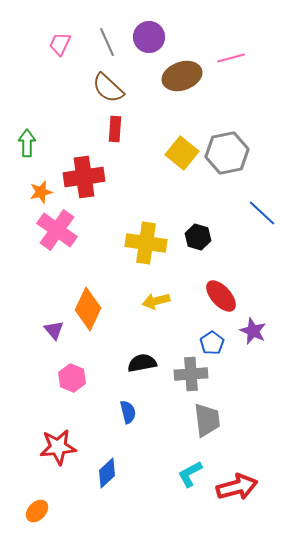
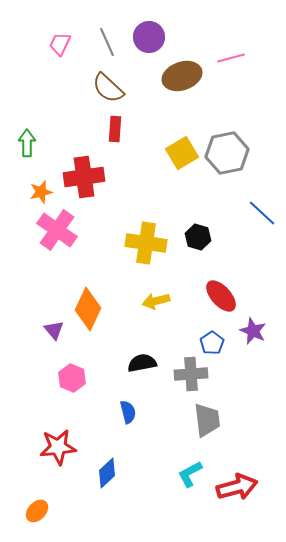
yellow square: rotated 20 degrees clockwise
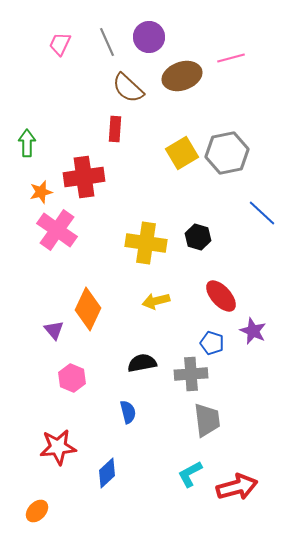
brown semicircle: moved 20 px right
blue pentagon: rotated 20 degrees counterclockwise
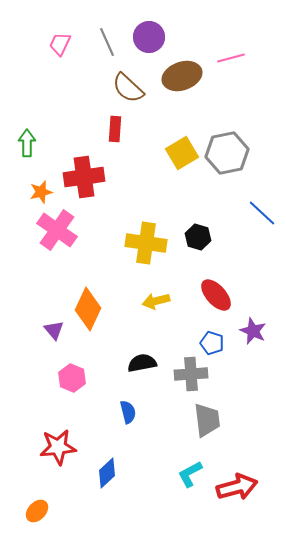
red ellipse: moved 5 px left, 1 px up
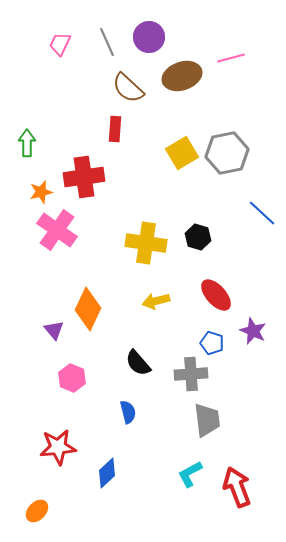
black semicircle: moved 4 px left; rotated 120 degrees counterclockwise
red arrow: rotated 96 degrees counterclockwise
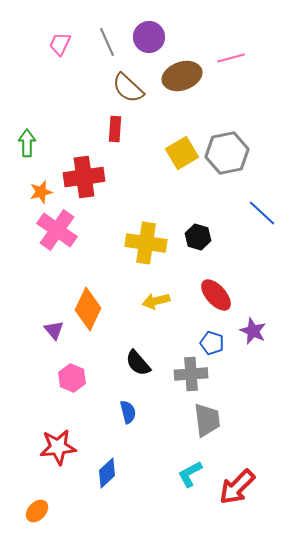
red arrow: rotated 114 degrees counterclockwise
